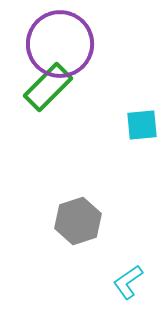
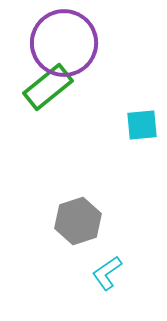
purple circle: moved 4 px right, 1 px up
green rectangle: rotated 6 degrees clockwise
cyan L-shape: moved 21 px left, 9 px up
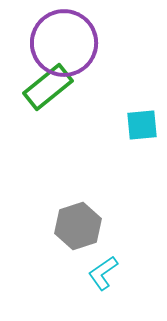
gray hexagon: moved 5 px down
cyan L-shape: moved 4 px left
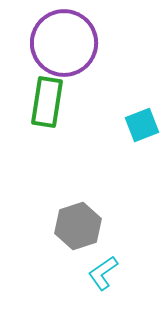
green rectangle: moved 1 px left, 15 px down; rotated 42 degrees counterclockwise
cyan square: rotated 16 degrees counterclockwise
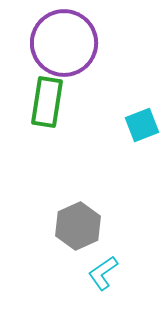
gray hexagon: rotated 6 degrees counterclockwise
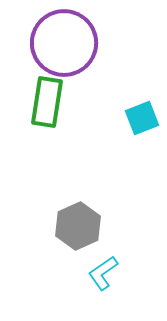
cyan square: moved 7 px up
